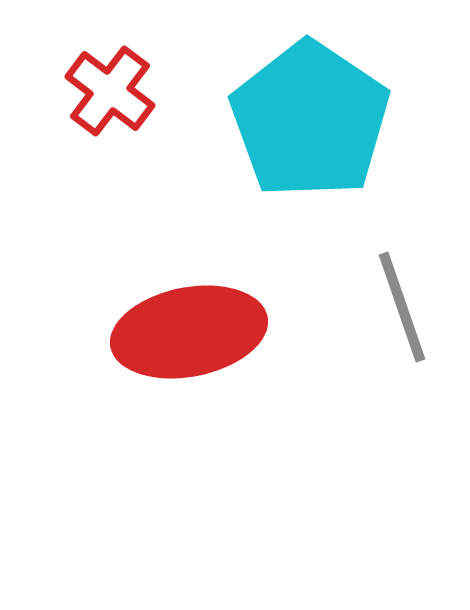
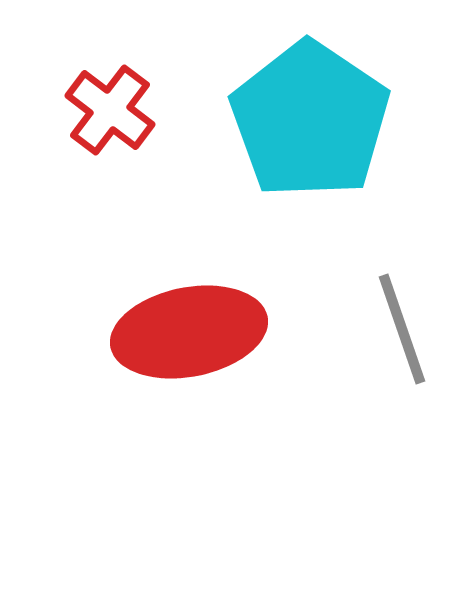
red cross: moved 19 px down
gray line: moved 22 px down
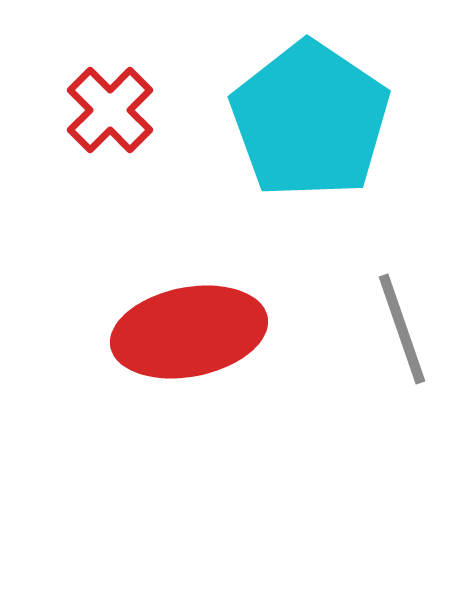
red cross: rotated 8 degrees clockwise
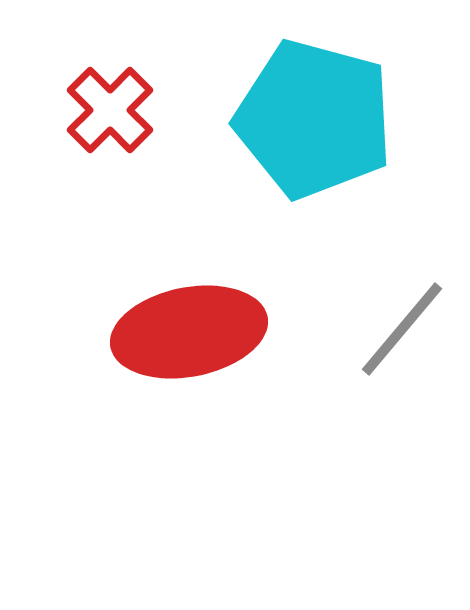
cyan pentagon: moved 4 px right, 1 px up; rotated 19 degrees counterclockwise
gray line: rotated 59 degrees clockwise
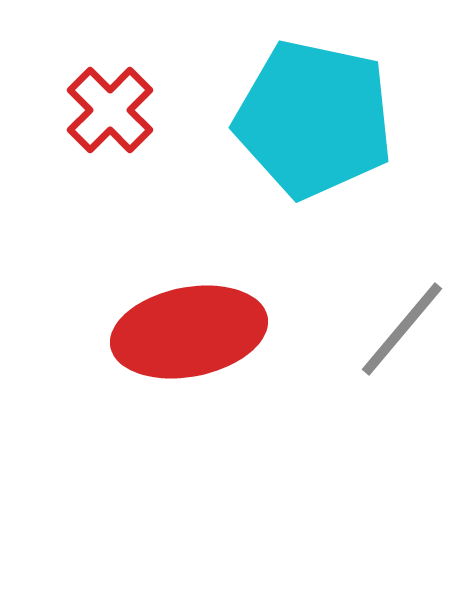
cyan pentagon: rotated 3 degrees counterclockwise
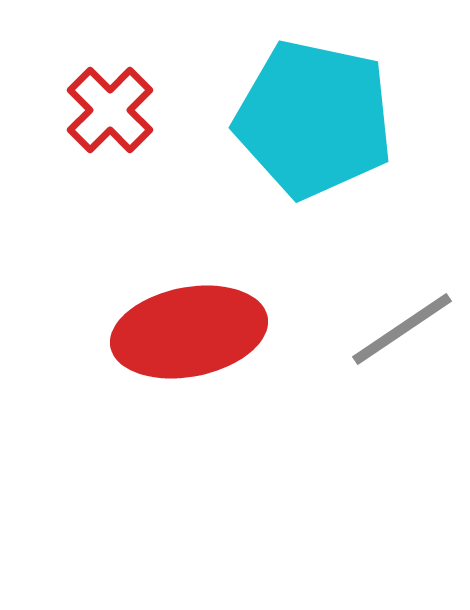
gray line: rotated 16 degrees clockwise
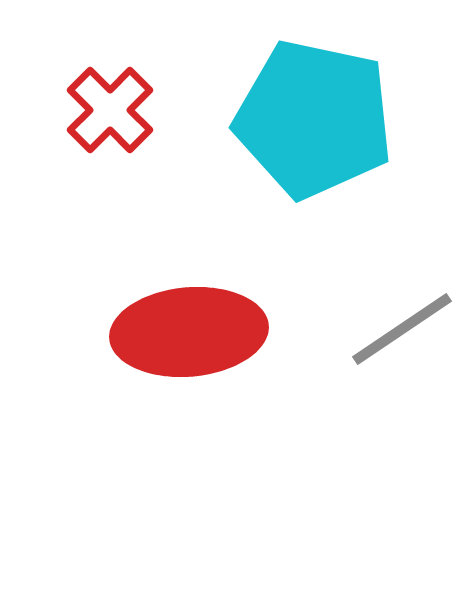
red ellipse: rotated 6 degrees clockwise
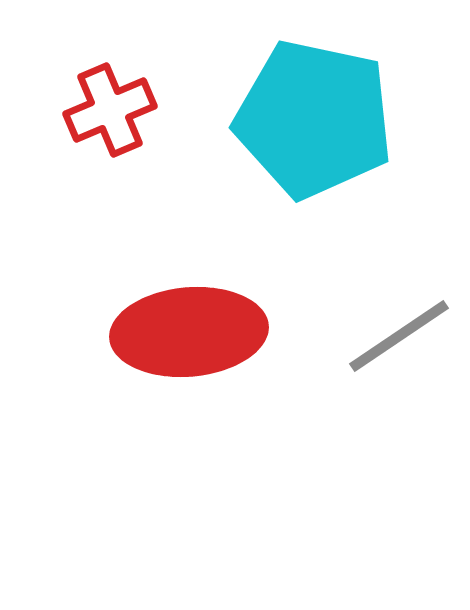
red cross: rotated 22 degrees clockwise
gray line: moved 3 px left, 7 px down
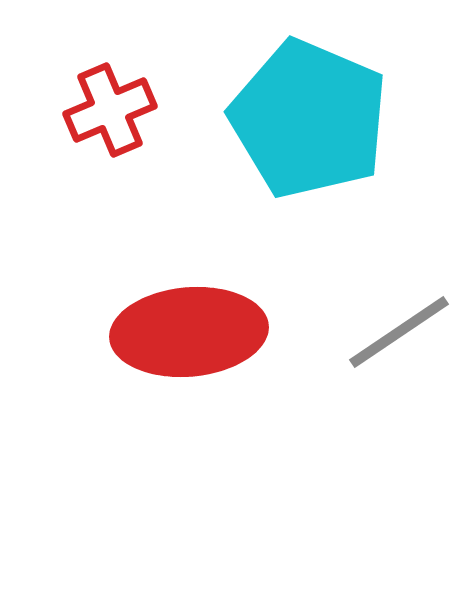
cyan pentagon: moved 5 px left; rotated 11 degrees clockwise
gray line: moved 4 px up
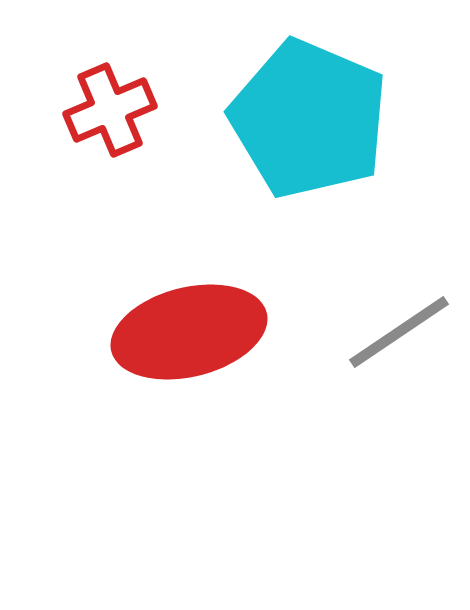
red ellipse: rotated 9 degrees counterclockwise
